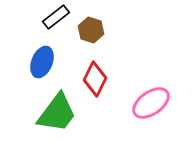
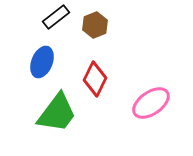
brown hexagon: moved 4 px right, 5 px up; rotated 20 degrees clockwise
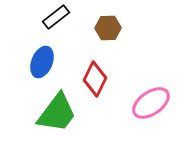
brown hexagon: moved 13 px right, 3 px down; rotated 20 degrees clockwise
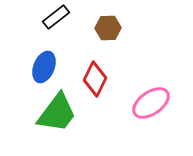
blue ellipse: moved 2 px right, 5 px down
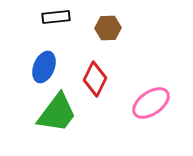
black rectangle: rotated 32 degrees clockwise
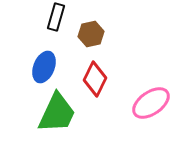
black rectangle: rotated 68 degrees counterclockwise
brown hexagon: moved 17 px left, 6 px down; rotated 10 degrees counterclockwise
green trapezoid: rotated 12 degrees counterclockwise
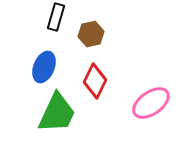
red diamond: moved 2 px down
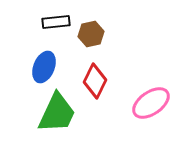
black rectangle: moved 5 px down; rotated 68 degrees clockwise
